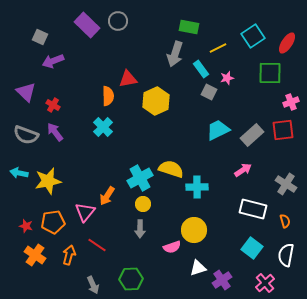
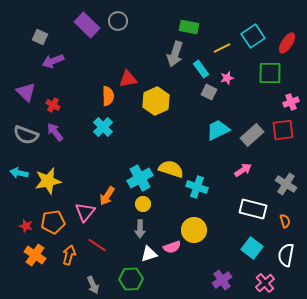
yellow line at (218, 48): moved 4 px right
cyan cross at (197, 187): rotated 20 degrees clockwise
white triangle at (198, 268): moved 49 px left, 14 px up
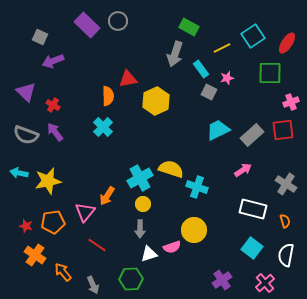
green rectangle at (189, 27): rotated 18 degrees clockwise
orange arrow at (69, 255): moved 6 px left, 17 px down; rotated 54 degrees counterclockwise
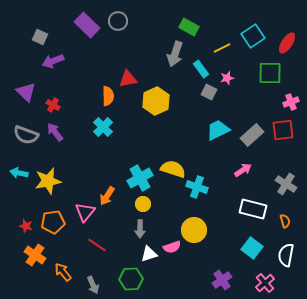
yellow semicircle at (171, 169): moved 2 px right
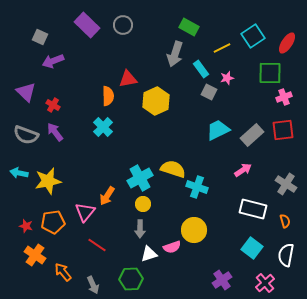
gray circle at (118, 21): moved 5 px right, 4 px down
pink cross at (291, 102): moved 7 px left, 5 px up
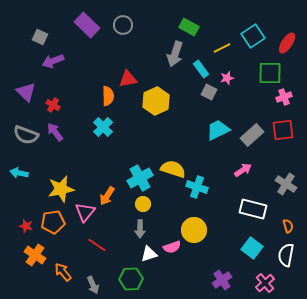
yellow star at (48, 181): moved 13 px right, 8 px down
orange semicircle at (285, 221): moved 3 px right, 5 px down
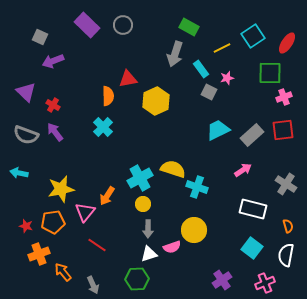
gray arrow at (140, 229): moved 8 px right
orange cross at (35, 255): moved 4 px right, 1 px up; rotated 35 degrees clockwise
green hexagon at (131, 279): moved 6 px right
pink cross at (265, 283): rotated 18 degrees clockwise
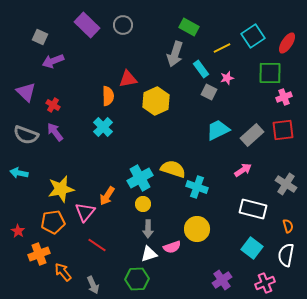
red star at (26, 226): moved 8 px left, 5 px down; rotated 16 degrees clockwise
yellow circle at (194, 230): moved 3 px right, 1 px up
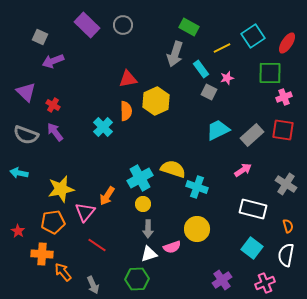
orange semicircle at (108, 96): moved 18 px right, 15 px down
red square at (283, 130): rotated 15 degrees clockwise
orange cross at (39, 254): moved 3 px right; rotated 25 degrees clockwise
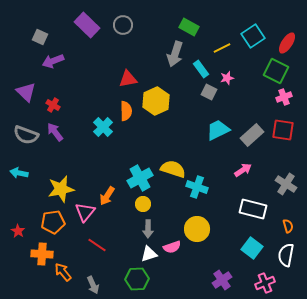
green square at (270, 73): moved 6 px right, 2 px up; rotated 25 degrees clockwise
